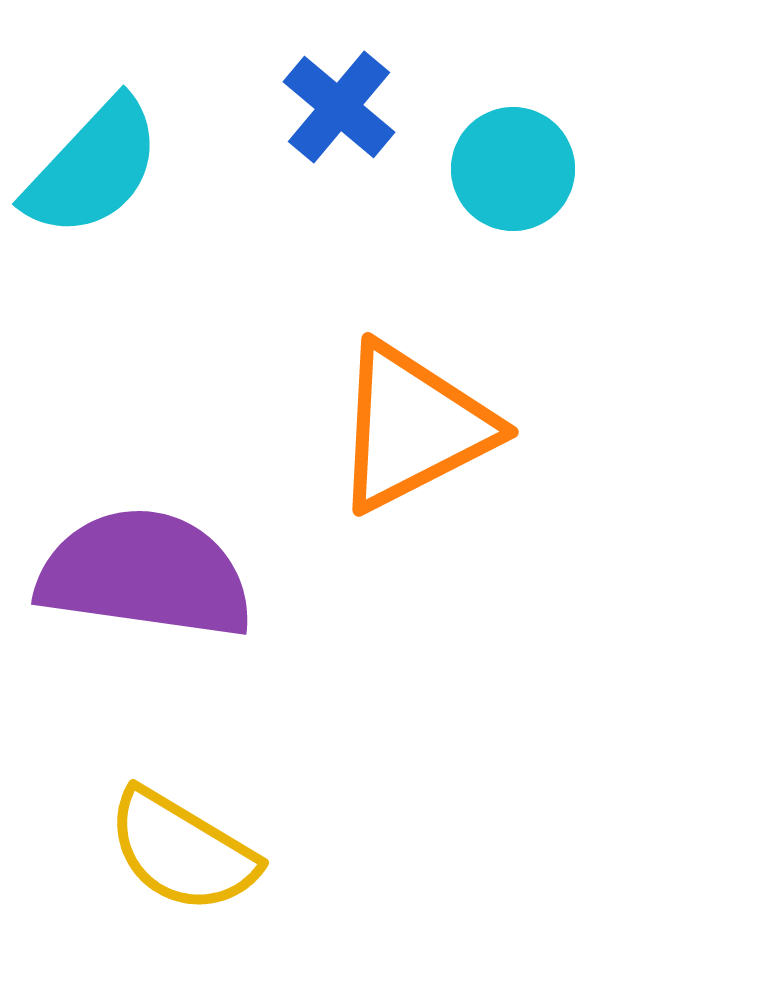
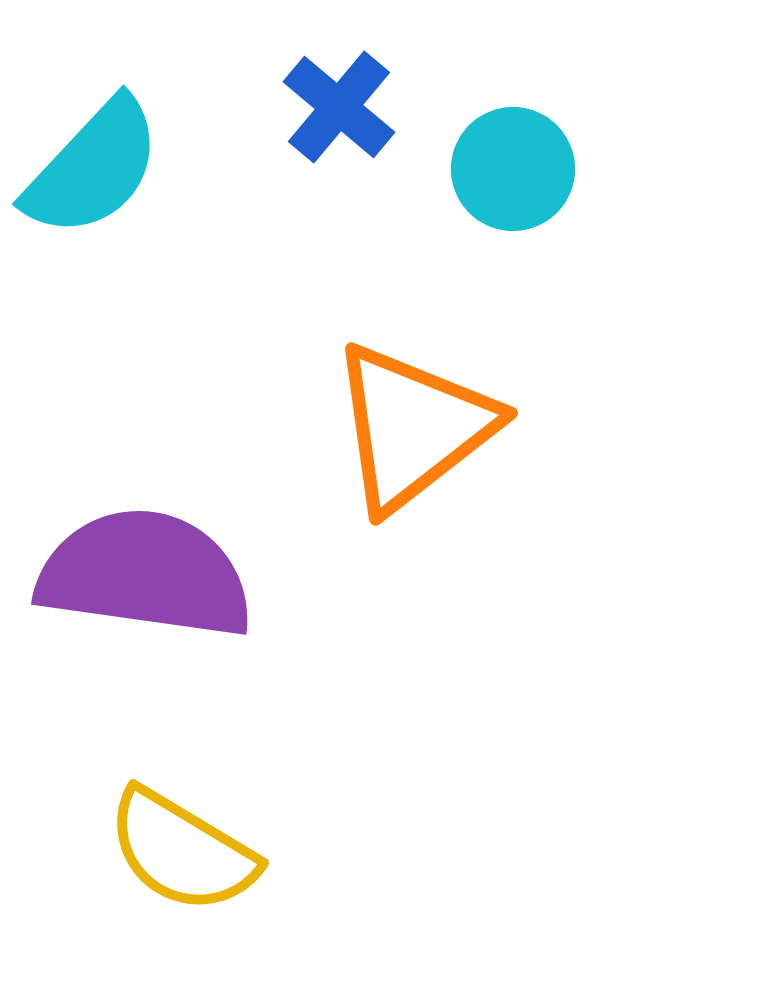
orange triangle: rotated 11 degrees counterclockwise
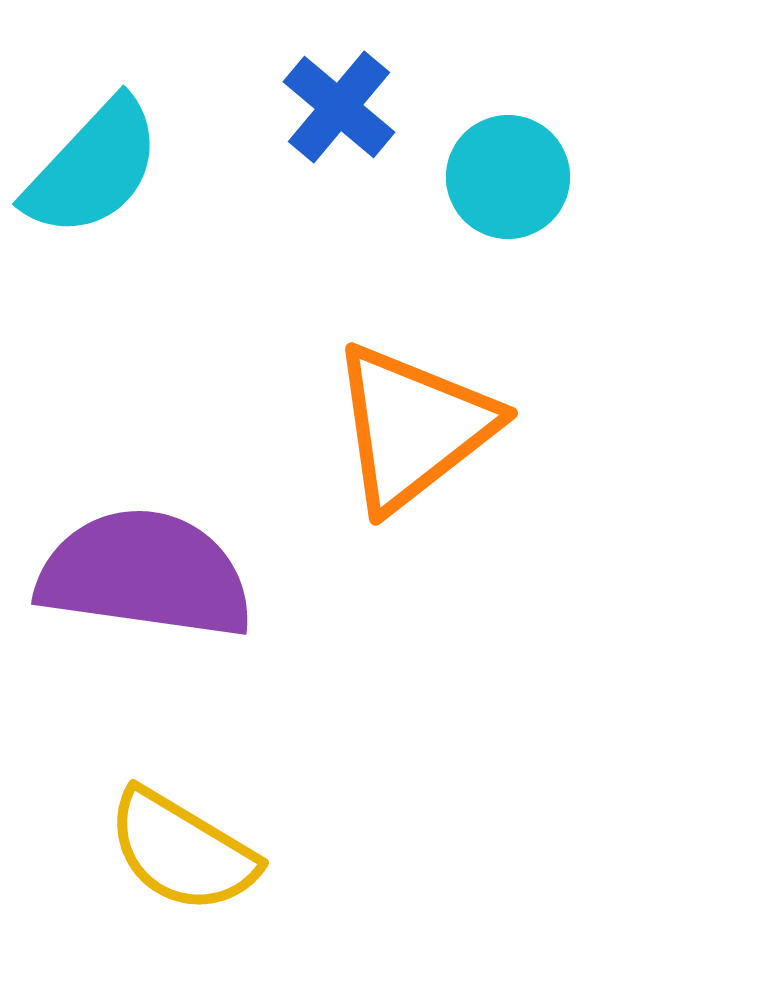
cyan circle: moved 5 px left, 8 px down
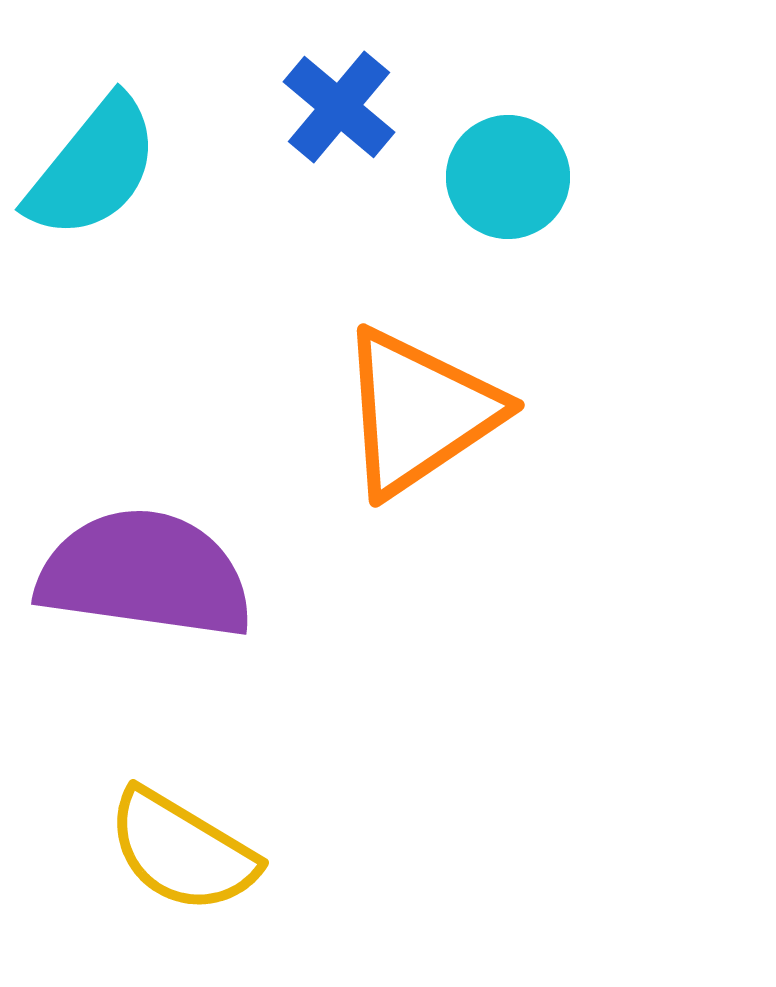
cyan semicircle: rotated 4 degrees counterclockwise
orange triangle: moved 6 px right, 15 px up; rotated 4 degrees clockwise
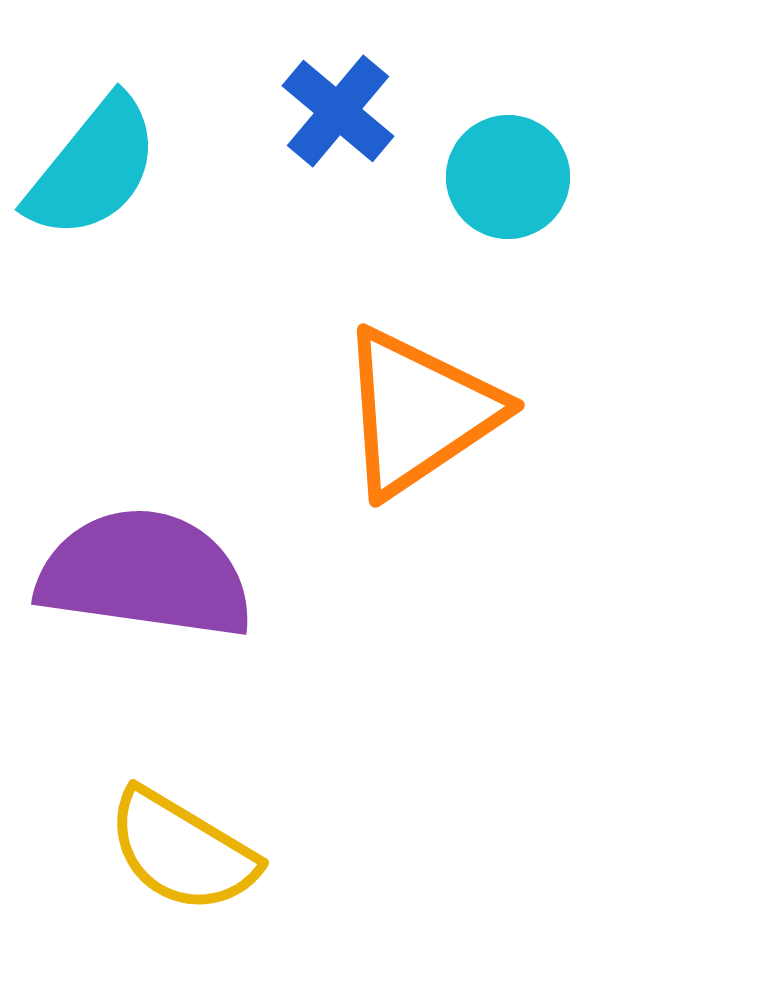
blue cross: moved 1 px left, 4 px down
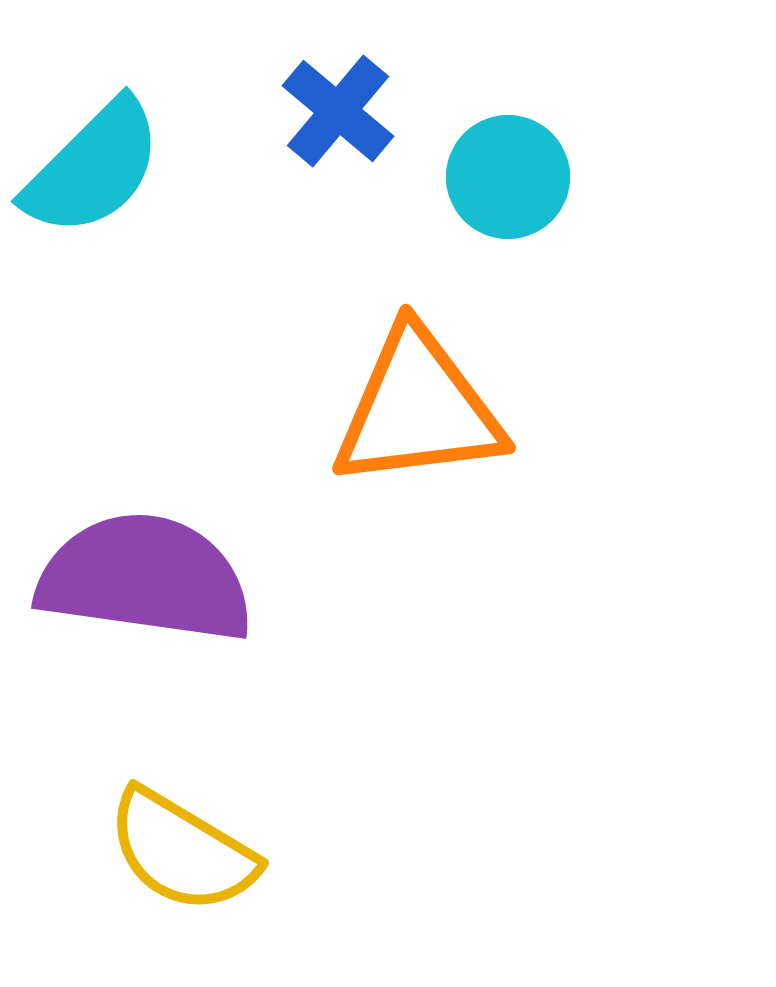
cyan semicircle: rotated 6 degrees clockwise
orange triangle: moved 1 px left, 3 px up; rotated 27 degrees clockwise
purple semicircle: moved 4 px down
